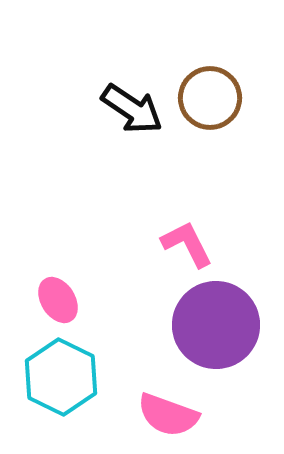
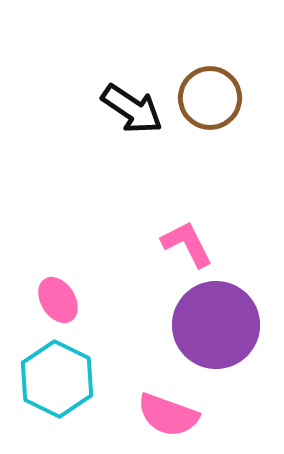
cyan hexagon: moved 4 px left, 2 px down
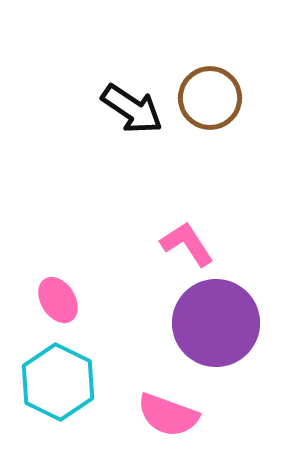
pink L-shape: rotated 6 degrees counterclockwise
purple circle: moved 2 px up
cyan hexagon: moved 1 px right, 3 px down
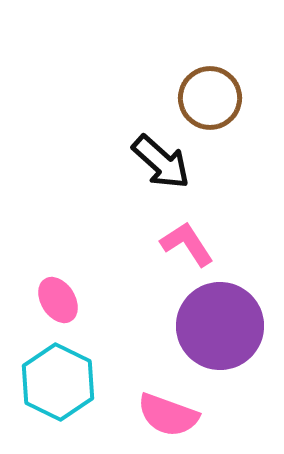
black arrow: moved 29 px right, 53 px down; rotated 8 degrees clockwise
purple circle: moved 4 px right, 3 px down
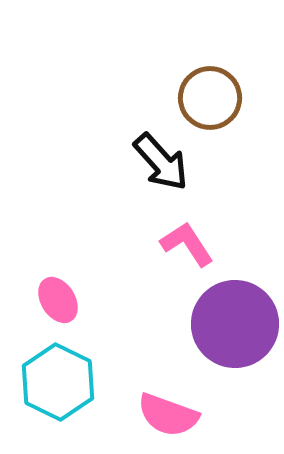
black arrow: rotated 6 degrees clockwise
purple circle: moved 15 px right, 2 px up
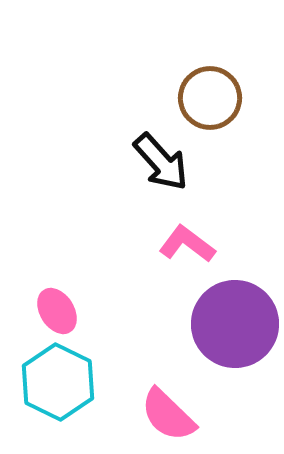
pink L-shape: rotated 20 degrees counterclockwise
pink ellipse: moved 1 px left, 11 px down
pink semicircle: rotated 24 degrees clockwise
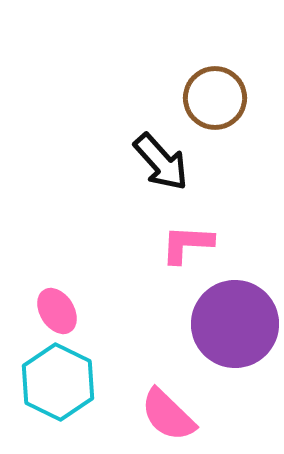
brown circle: moved 5 px right
pink L-shape: rotated 34 degrees counterclockwise
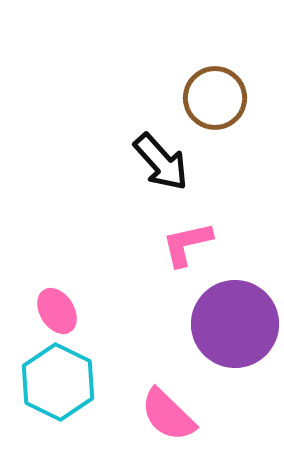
pink L-shape: rotated 16 degrees counterclockwise
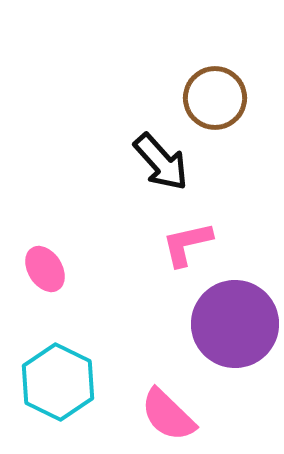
pink ellipse: moved 12 px left, 42 px up
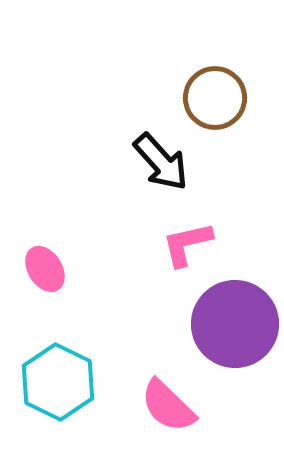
pink semicircle: moved 9 px up
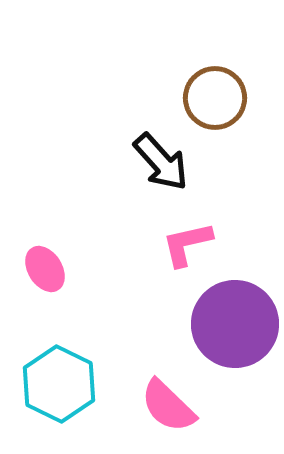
cyan hexagon: moved 1 px right, 2 px down
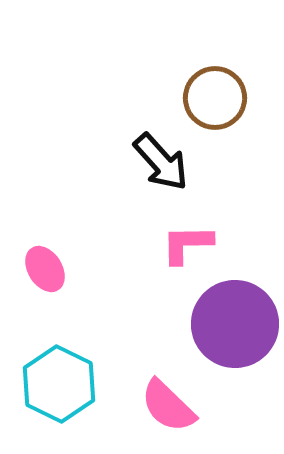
pink L-shape: rotated 12 degrees clockwise
